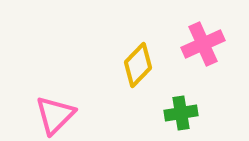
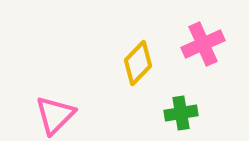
yellow diamond: moved 2 px up
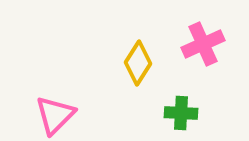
yellow diamond: rotated 12 degrees counterclockwise
green cross: rotated 12 degrees clockwise
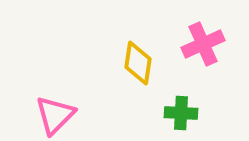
yellow diamond: rotated 24 degrees counterclockwise
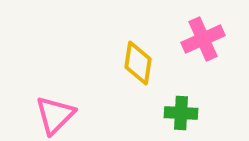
pink cross: moved 5 px up
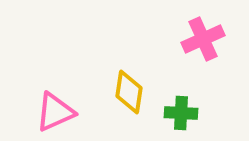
yellow diamond: moved 9 px left, 29 px down
pink triangle: moved 3 px up; rotated 21 degrees clockwise
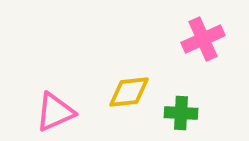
yellow diamond: rotated 75 degrees clockwise
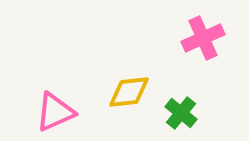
pink cross: moved 1 px up
green cross: rotated 36 degrees clockwise
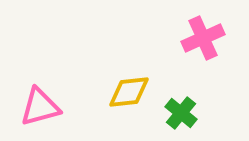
pink triangle: moved 15 px left, 5 px up; rotated 9 degrees clockwise
